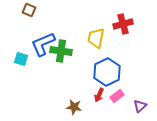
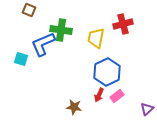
green cross: moved 21 px up
purple triangle: moved 7 px right, 3 px down
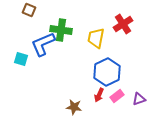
red cross: rotated 18 degrees counterclockwise
purple triangle: moved 8 px left, 10 px up; rotated 24 degrees clockwise
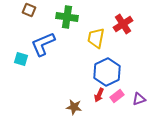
green cross: moved 6 px right, 13 px up
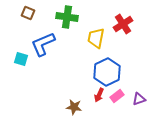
brown square: moved 1 px left, 3 px down
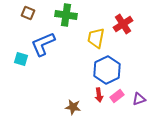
green cross: moved 1 px left, 2 px up
blue hexagon: moved 2 px up
red arrow: rotated 32 degrees counterclockwise
brown star: moved 1 px left
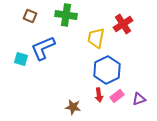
brown square: moved 2 px right, 3 px down
blue L-shape: moved 4 px down
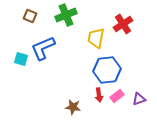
green cross: rotated 30 degrees counterclockwise
blue hexagon: rotated 20 degrees clockwise
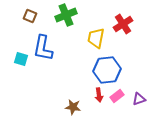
blue L-shape: rotated 56 degrees counterclockwise
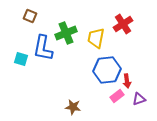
green cross: moved 18 px down
red arrow: moved 28 px right, 14 px up
